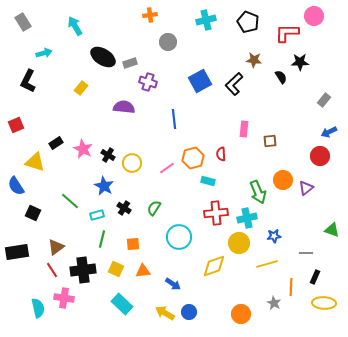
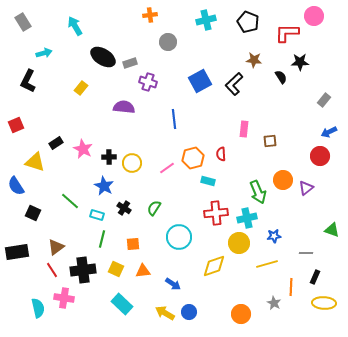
black cross at (108, 155): moved 1 px right, 2 px down; rotated 32 degrees counterclockwise
cyan rectangle at (97, 215): rotated 32 degrees clockwise
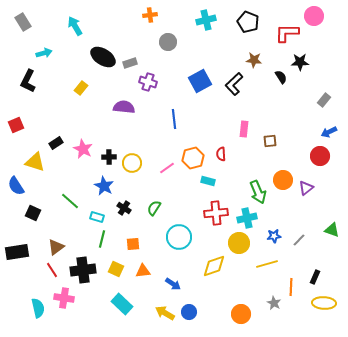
cyan rectangle at (97, 215): moved 2 px down
gray line at (306, 253): moved 7 px left, 13 px up; rotated 48 degrees counterclockwise
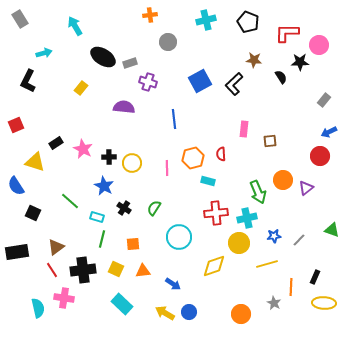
pink circle at (314, 16): moved 5 px right, 29 px down
gray rectangle at (23, 22): moved 3 px left, 3 px up
pink line at (167, 168): rotated 56 degrees counterclockwise
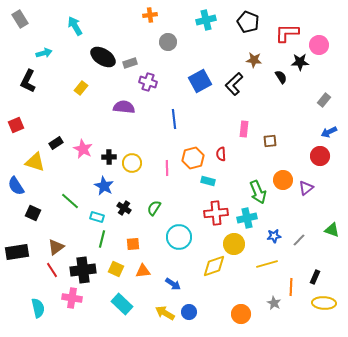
yellow circle at (239, 243): moved 5 px left, 1 px down
pink cross at (64, 298): moved 8 px right
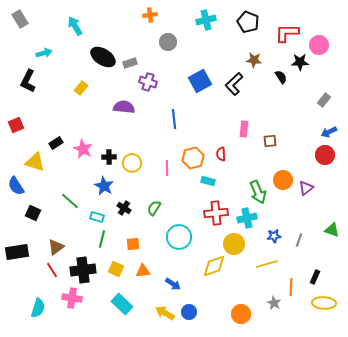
red circle at (320, 156): moved 5 px right, 1 px up
gray line at (299, 240): rotated 24 degrees counterclockwise
cyan semicircle at (38, 308): rotated 30 degrees clockwise
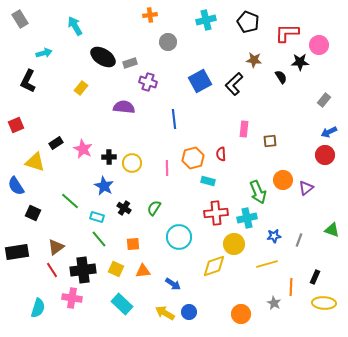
green line at (102, 239): moved 3 px left; rotated 54 degrees counterclockwise
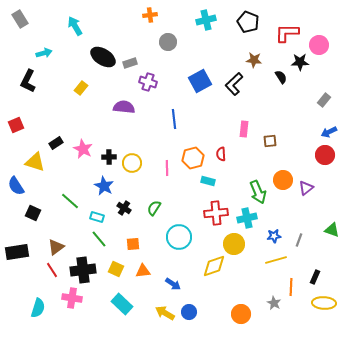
yellow line at (267, 264): moved 9 px right, 4 px up
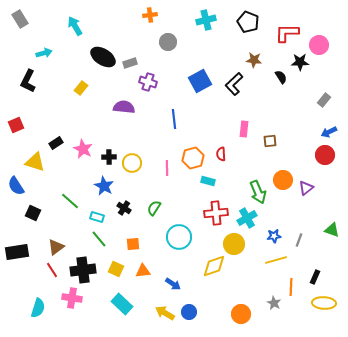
cyan cross at (247, 218): rotated 18 degrees counterclockwise
